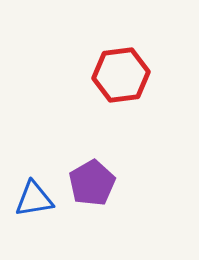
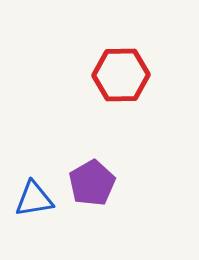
red hexagon: rotated 6 degrees clockwise
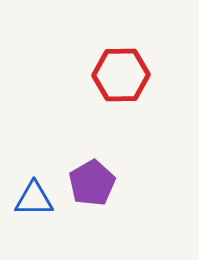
blue triangle: rotated 9 degrees clockwise
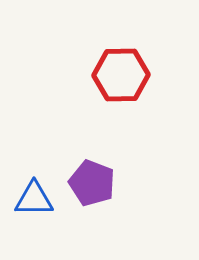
purple pentagon: rotated 21 degrees counterclockwise
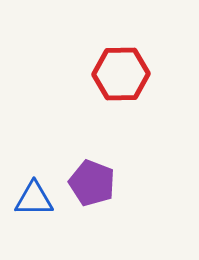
red hexagon: moved 1 px up
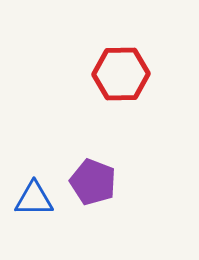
purple pentagon: moved 1 px right, 1 px up
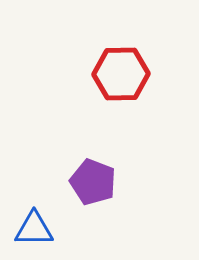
blue triangle: moved 30 px down
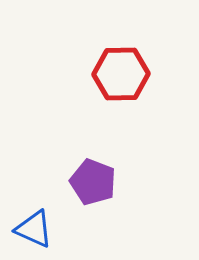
blue triangle: rotated 24 degrees clockwise
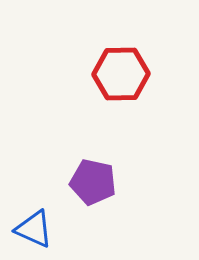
purple pentagon: rotated 9 degrees counterclockwise
